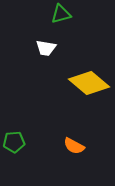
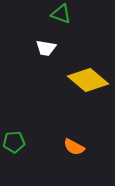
green triangle: rotated 35 degrees clockwise
yellow diamond: moved 1 px left, 3 px up
orange semicircle: moved 1 px down
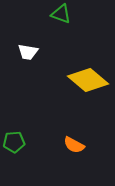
white trapezoid: moved 18 px left, 4 px down
orange semicircle: moved 2 px up
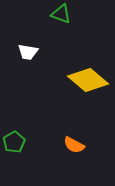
green pentagon: rotated 25 degrees counterclockwise
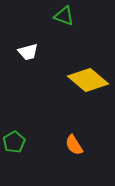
green triangle: moved 3 px right, 2 px down
white trapezoid: rotated 25 degrees counterclockwise
orange semicircle: rotated 30 degrees clockwise
